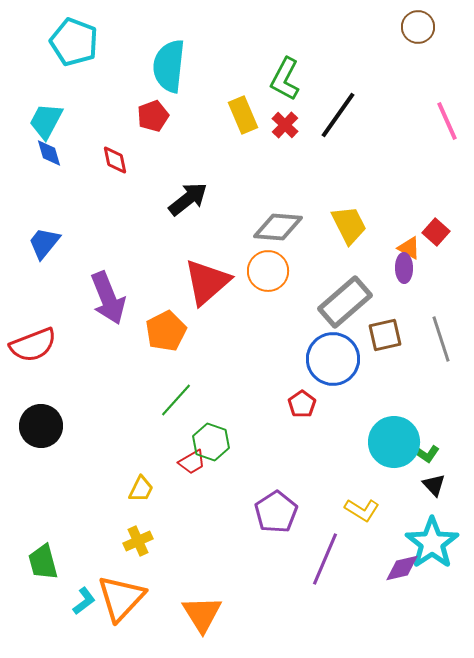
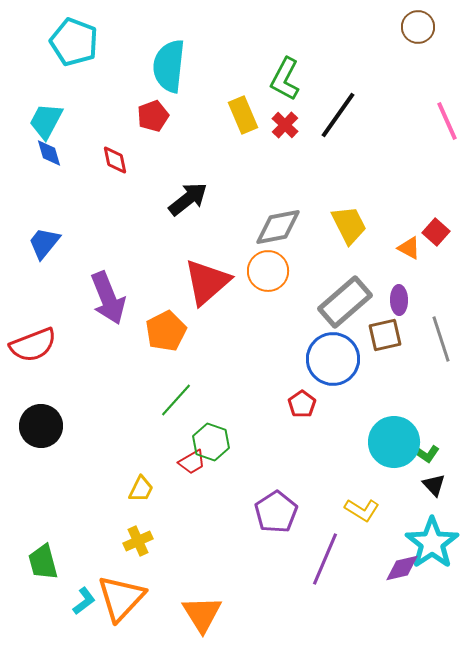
gray diamond at (278, 227): rotated 15 degrees counterclockwise
purple ellipse at (404, 268): moved 5 px left, 32 px down
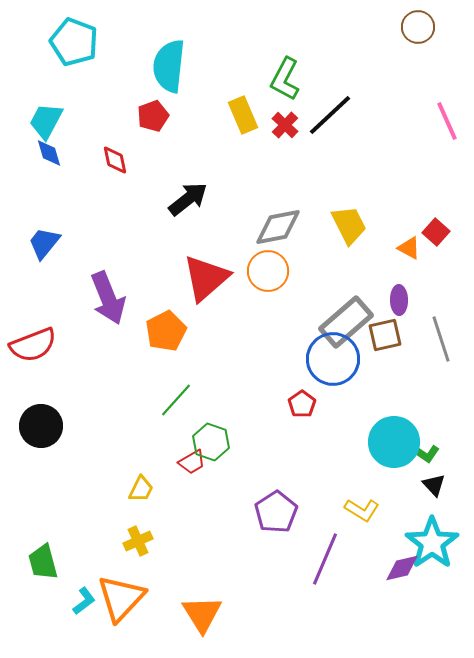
black line at (338, 115): moved 8 px left; rotated 12 degrees clockwise
red triangle at (207, 282): moved 1 px left, 4 px up
gray rectangle at (345, 302): moved 1 px right, 20 px down
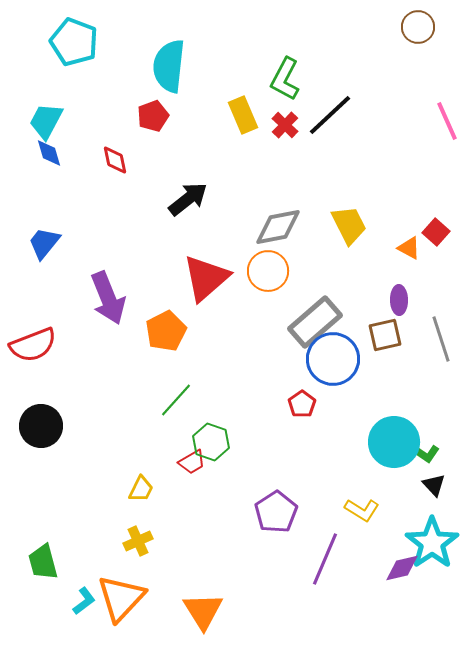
gray rectangle at (346, 322): moved 31 px left
orange triangle at (202, 614): moved 1 px right, 3 px up
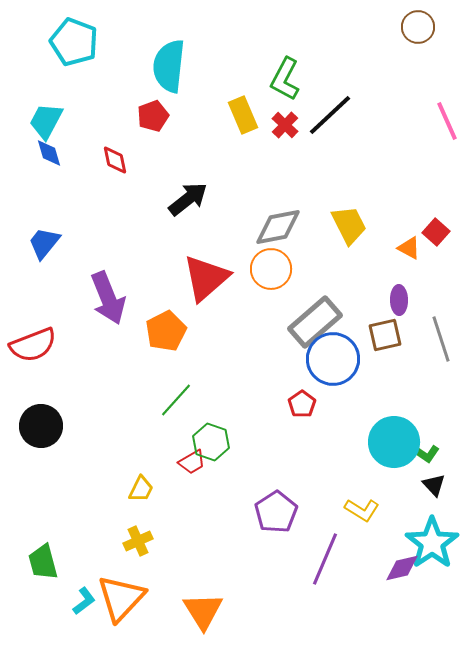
orange circle at (268, 271): moved 3 px right, 2 px up
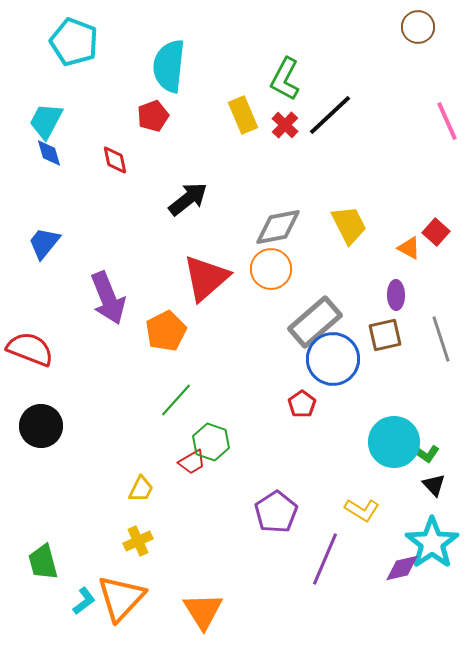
purple ellipse at (399, 300): moved 3 px left, 5 px up
red semicircle at (33, 345): moved 3 px left, 4 px down; rotated 138 degrees counterclockwise
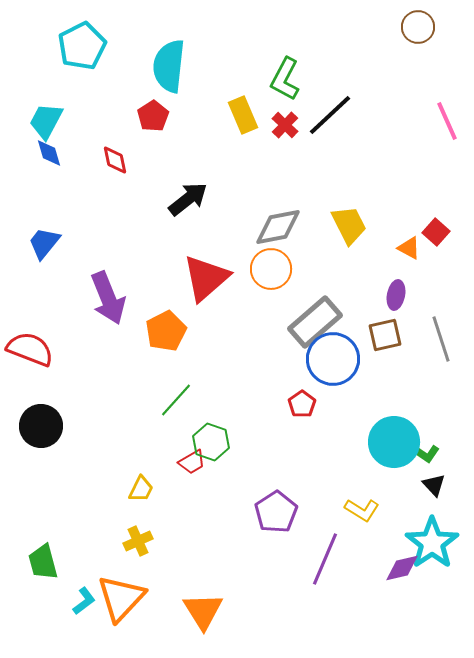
cyan pentagon at (74, 42): moved 8 px right, 4 px down; rotated 24 degrees clockwise
red pentagon at (153, 116): rotated 12 degrees counterclockwise
purple ellipse at (396, 295): rotated 12 degrees clockwise
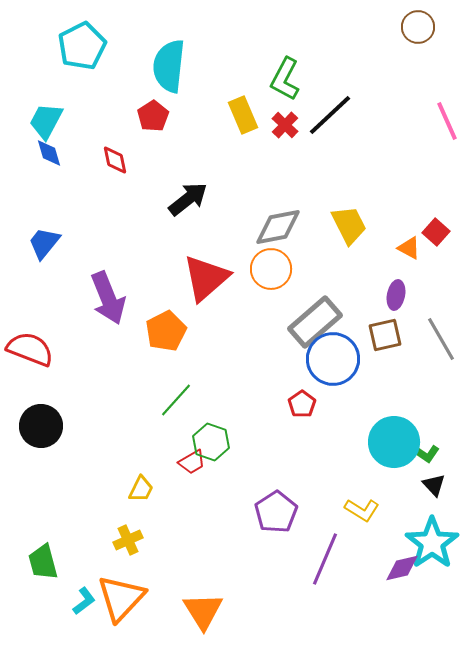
gray line at (441, 339): rotated 12 degrees counterclockwise
yellow cross at (138, 541): moved 10 px left, 1 px up
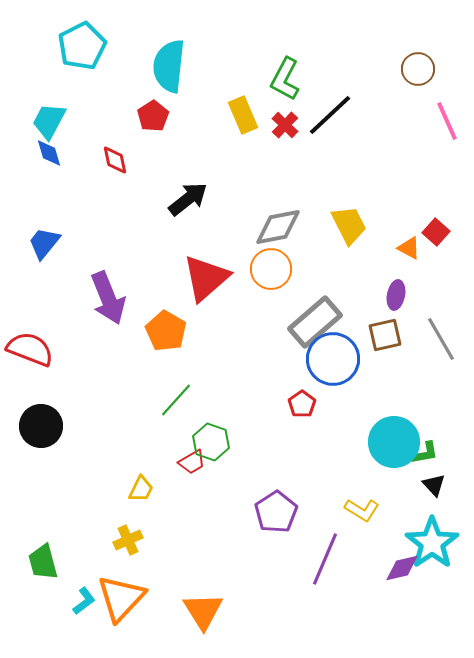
brown circle at (418, 27): moved 42 px down
cyan trapezoid at (46, 121): moved 3 px right
orange pentagon at (166, 331): rotated 15 degrees counterclockwise
green L-shape at (425, 453): rotated 44 degrees counterclockwise
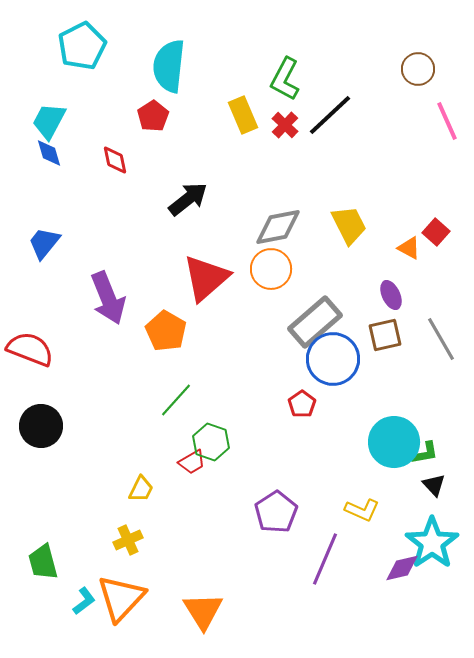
purple ellipse at (396, 295): moved 5 px left; rotated 36 degrees counterclockwise
yellow L-shape at (362, 510): rotated 8 degrees counterclockwise
